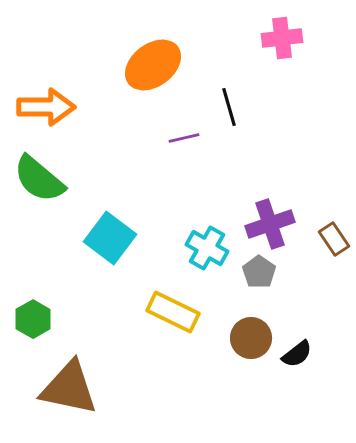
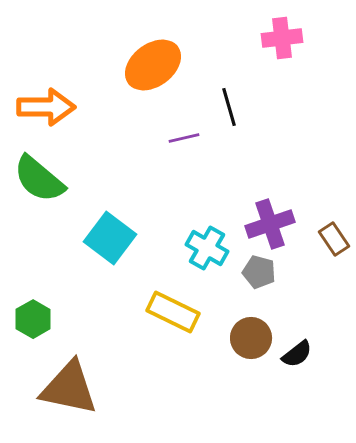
gray pentagon: rotated 20 degrees counterclockwise
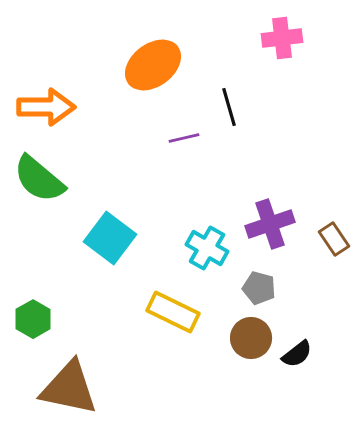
gray pentagon: moved 16 px down
